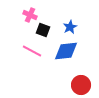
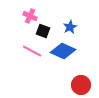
pink cross: moved 1 px down
black square: moved 1 px down
blue diamond: moved 3 px left; rotated 30 degrees clockwise
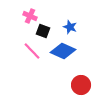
blue star: rotated 24 degrees counterclockwise
pink line: rotated 18 degrees clockwise
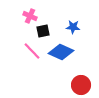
blue star: moved 3 px right; rotated 16 degrees counterclockwise
black square: rotated 32 degrees counterclockwise
blue diamond: moved 2 px left, 1 px down
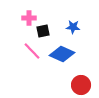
pink cross: moved 1 px left, 2 px down; rotated 24 degrees counterclockwise
blue diamond: moved 1 px right, 2 px down
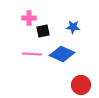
pink line: moved 3 px down; rotated 42 degrees counterclockwise
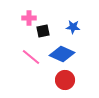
pink line: moved 1 px left, 3 px down; rotated 36 degrees clockwise
red circle: moved 16 px left, 5 px up
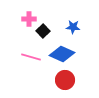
pink cross: moved 1 px down
black square: rotated 32 degrees counterclockwise
pink line: rotated 24 degrees counterclockwise
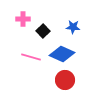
pink cross: moved 6 px left
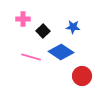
blue diamond: moved 1 px left, 2 px up; rotated 10 degrees clockwise
red circle: moved 17 px right, 4 px up
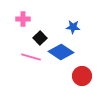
black square: moved 3 px left, 7 px down
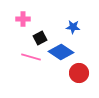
black square: rotated 16 degrees clockwise
red circle: moved 3 px left, 3 px up
